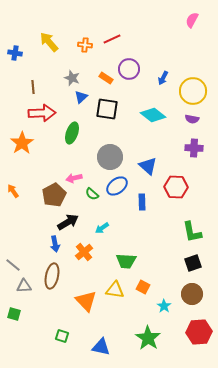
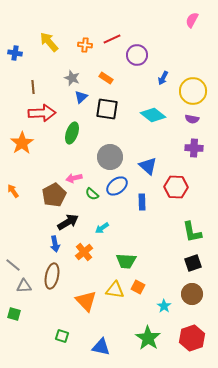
purple circle at (129, 69): moved 8 px right, 14 px up
orange square at (143, 287): moved 5 px left
red hexagon at (199, 332): moved 7 px left, 6 px down; rotated 15 degrees counterclockwise
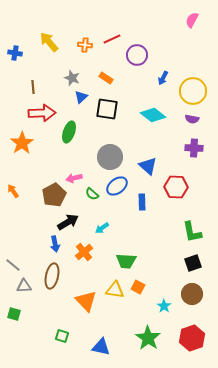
green ellipse at (72, 133): moved 3 px left, 1 px up
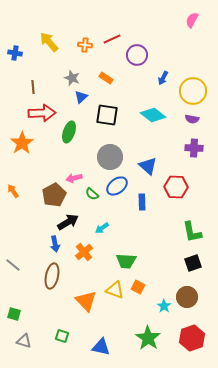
black square at (107, 109): moved 6 px down
gray triangle at (24, 286): moved 55 px down; rotated 21 degrees clockwise
yellow triangle at (115, 290): rotated 12 degrees clockwise
brown circle at (192, 294): moved 5 px left, 3 px down
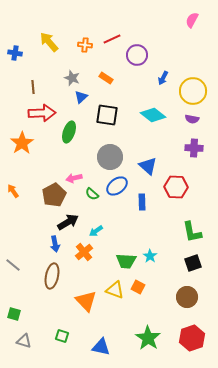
cyan arrow at (102, 228): moved 6 px left, 3 px down
cyan star at (164, 306): moved 14 px left, 50 px up
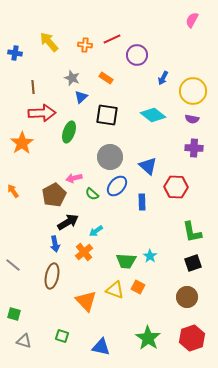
blue ellipse at (117, 186): rotated 10 degrees counterclockwise
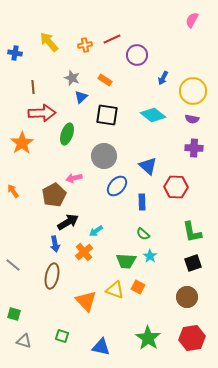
orange cross at (85, 45): rotated 16 degrees counterclockwise
orange rectangle at (106, 78): moved 1 px left, 2 px down
green ellipse at (69, 132): moved 2 px left, 2 px down
gray circle at (110, 157): moved 6 px left, 1 px up
green semicircle at (92, 194): moved 51 px right, 40 px down
red hexagon at (192, 338): rotated 10 degrees clockwise
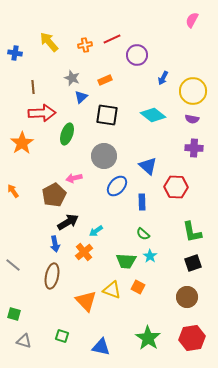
orange rectangle at (105, 80): rotated 56 degrees counterclockwise
yellow triangle at (115, 290): moved 3 px left
